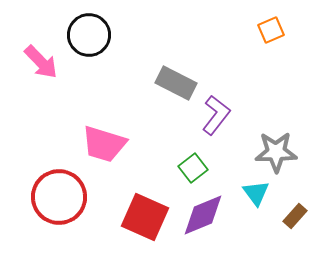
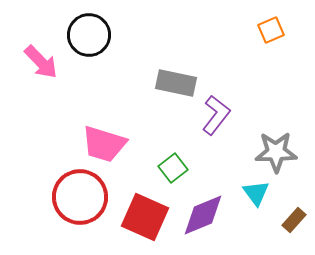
gray rectangle: rotated 15 degrees counterclockwise
green square: moved 20 px left
red circle: moved 21 px right
brown rectangle: moved 1 px left, 4 px down
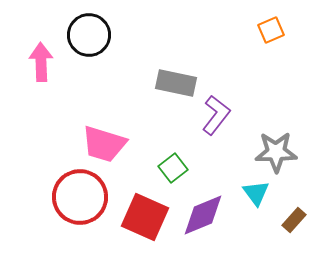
pink arrow: rotated 138 degrees counterclockwise
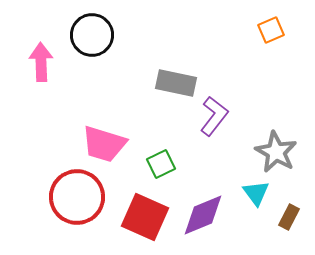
black circle: moved 3 px right
purple L-shape: moved 2 px left, 1 px down
gray star: rotated 30 degrees clockwise
green square: moved 12 px left, 4 px up; rotated 12 degrees clockwise
red circle: moved 3 px left
brown rectangle: moved 5 px left, 3 px up; rotated 15 degrees counterclockwise
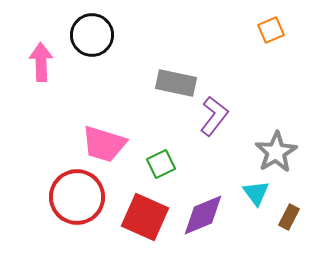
gray star: rotated 12 degrees clockwise
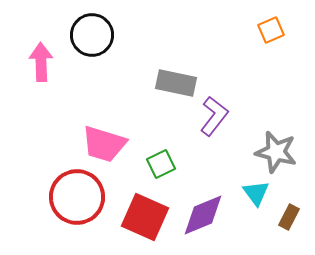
gray star: rotated 27 degrees counterclockwise
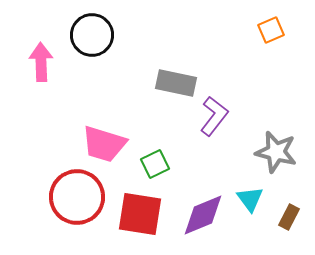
green square: moved 6 px left
cyan triangle: moved 6 px left, 6 px down
red square: moved 5 px left, 3 px up; rotated 15 degrees counterclockwise
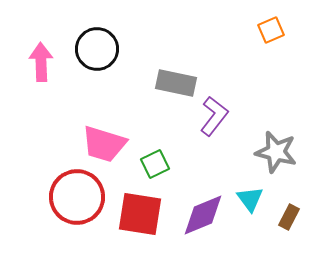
black circle: moved 5 px right, 14 px down
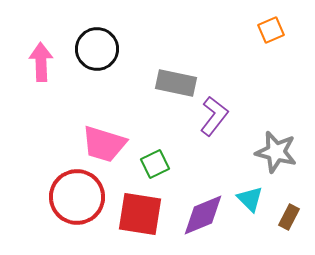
cyan triangle: rotated 8 degrees counterclockwise
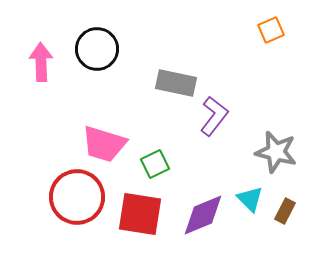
brown rectangle: moved 4 px left, 6 px up
